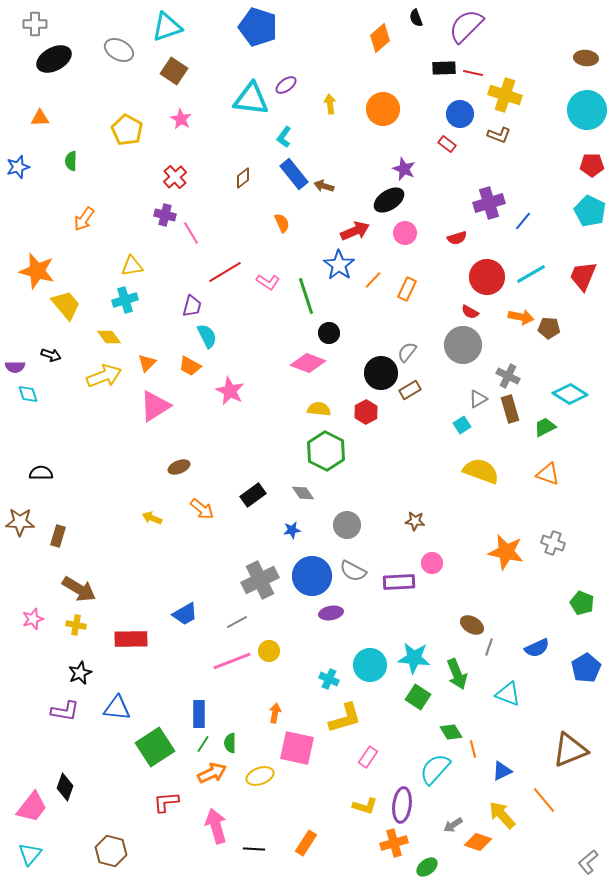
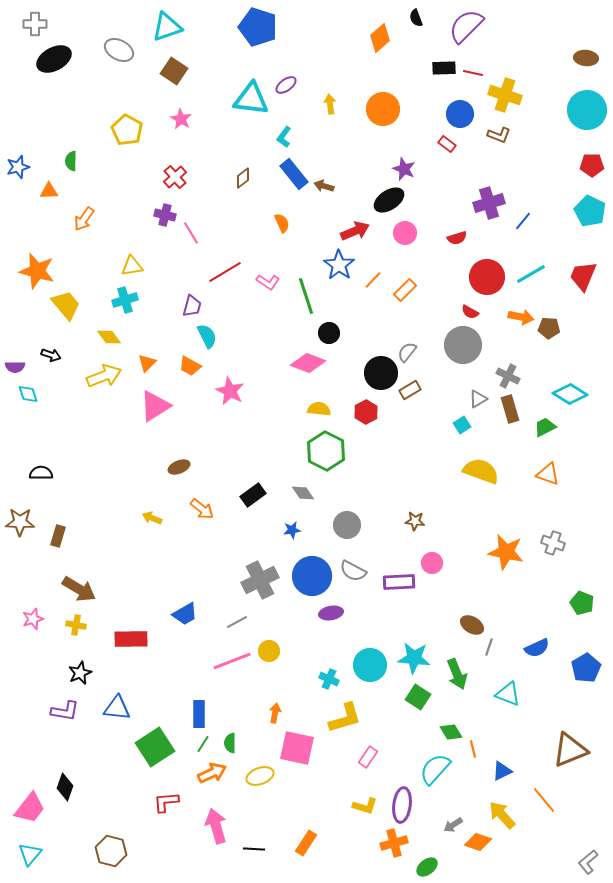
orange triangle at (40, 118): moved 9 px right, 73 px down
orange rectangle at (407, 289): moved 2 px left, 1 px down; rotated 20 degrees clockwise
pink trapezoid at (32, 807): moved 2 px left, 1 px down
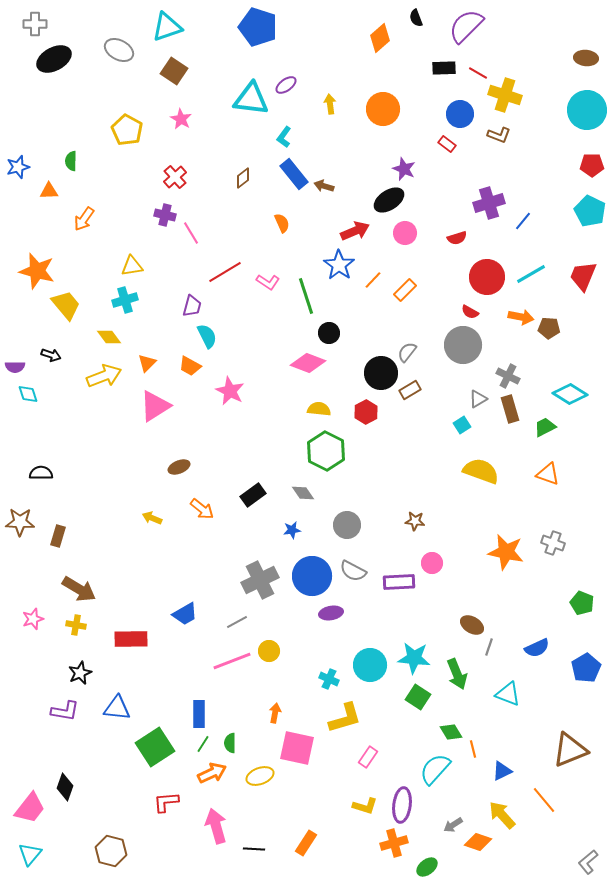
red line at (473, 73): moved 5 px right; rotated 18 degrees clockwise
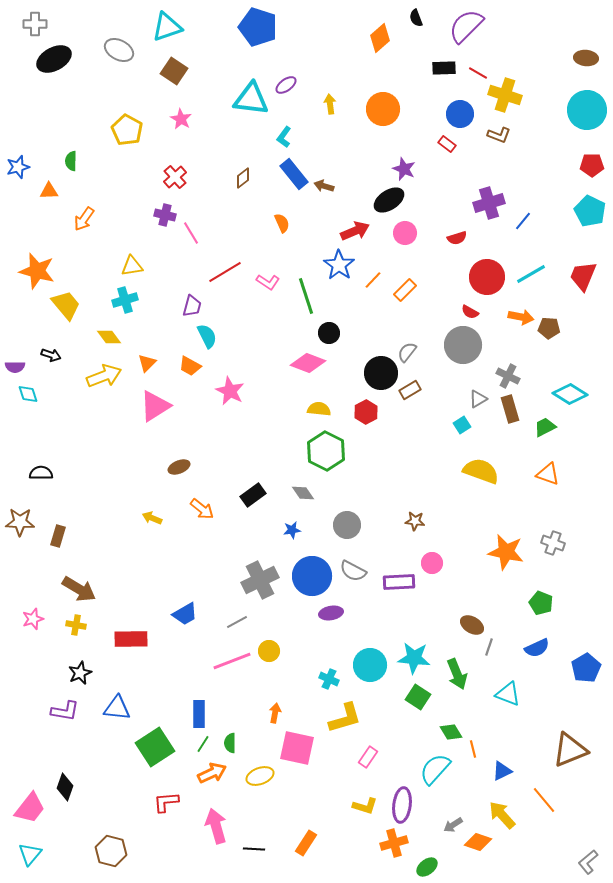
green pentagon at (582, 603): moved 41 px left
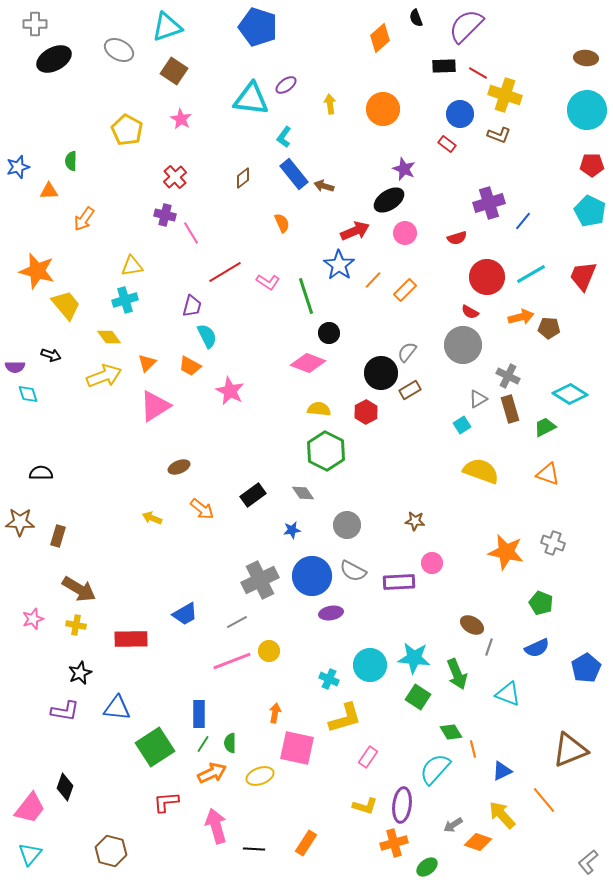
black rectangle at (444, 68): moved 2 px up
orange arrow at (521, 317): rotated 25 degrees counterclockwise
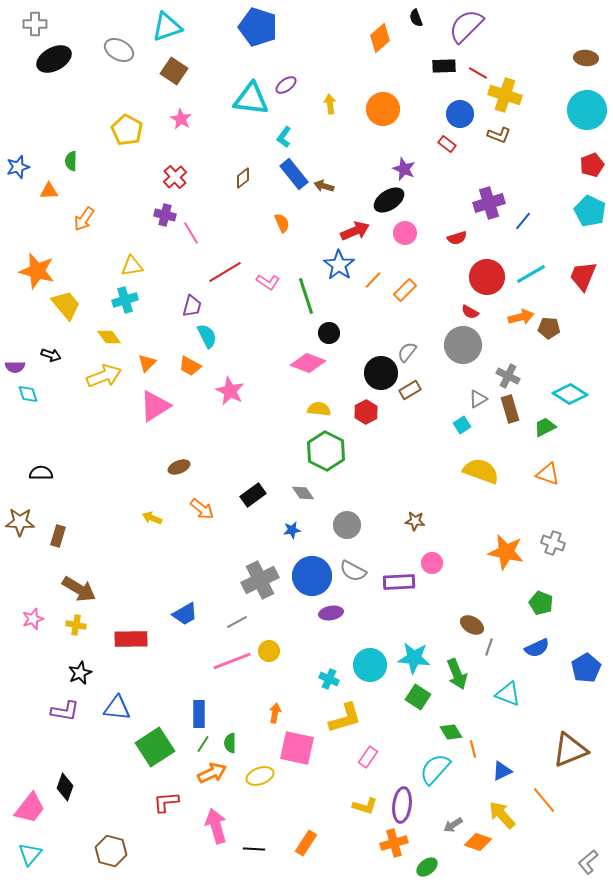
red pentagon at (592, 165): rotated 20 degrees counterclockwise
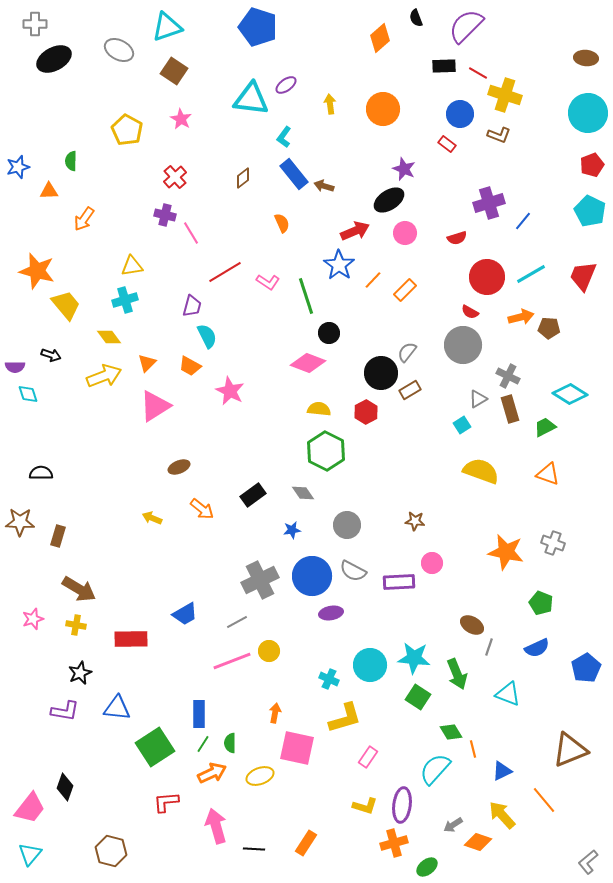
cyan circle at (587, 110): moved 1 px right, 3 px down
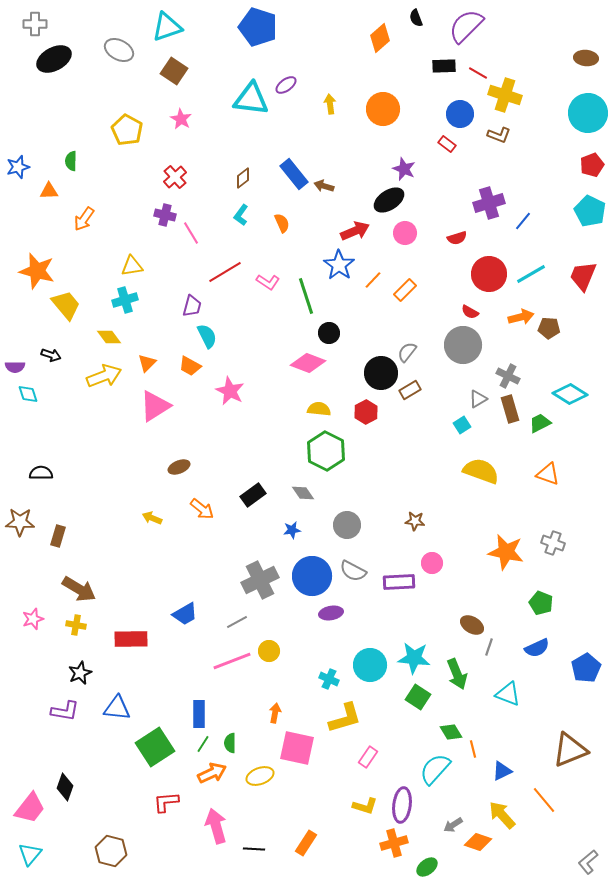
cyan L-shape at (284, 137): moved 43 px left, 78 px down
red circle at (487, 277): moved 2 px right, 3 px up
green trapezoid at (545, 427): moved 5 px left, 4 px up
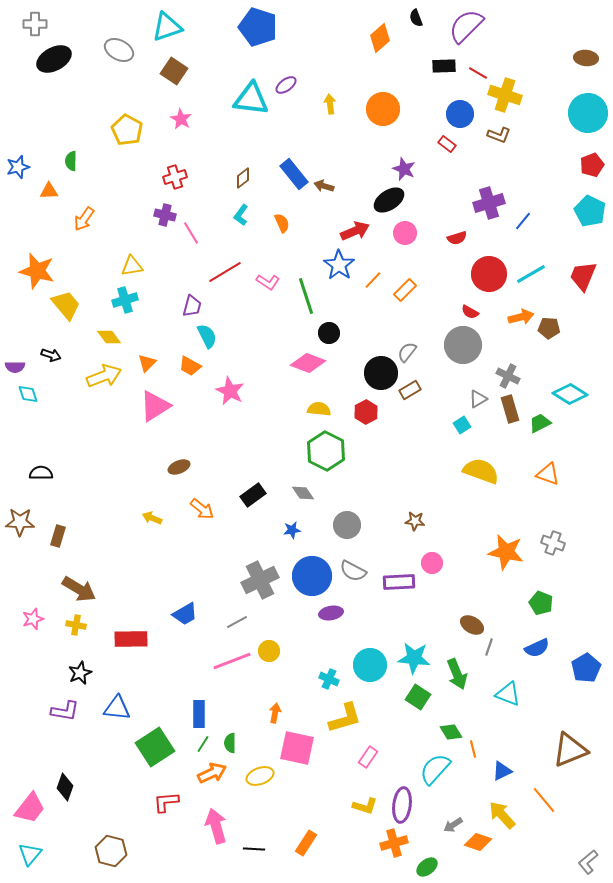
red cross at (175, 177): rotated 25 degrees clockwise
